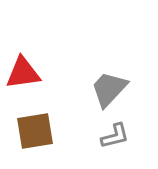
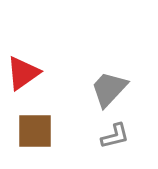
red triangle: rotated 27 degrees counterclockwise
brown square: rotated 9 degrees clockwise
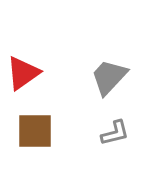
gray trapezoid: moved 12 px up
gray L-shape: moved 3 px up
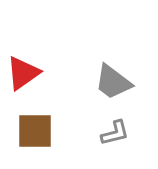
gray trapezoid: moved 4 px right, 5 px down; rotated 96 degrees counterclockwise
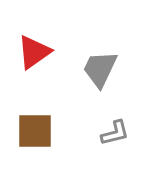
red triangle: moved 11 px right, 21 px up
gray trapezoid: moved 13 px left, 13 px up; rotated 78 degrees clockwise
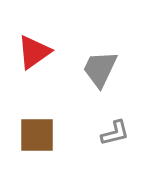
brown square: moved 2 px right, 4 px down
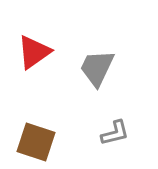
gray trapezoid: moved 3 px left, 1 px up
brown square: moved 1 px left, 7 px down; rotated 18 degrees clockwise
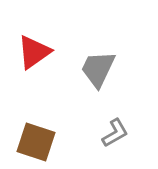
gray trapezoid: moved 1 px right, 1 px down
gray L-shape: rotated 16 degrees counterclockwise
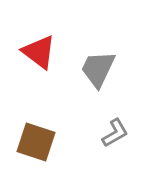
red triangle: moved 5 px right; rotated 48 degrees counterclockwise
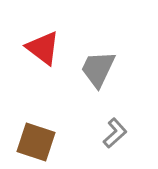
red triangle: moved 4 px right, 4 px up
gray L-shape: rotated 12 degrees counterclockwise
